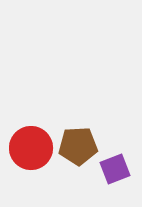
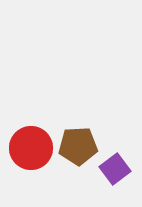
purple square: rotated 16 degrees counterclockwise
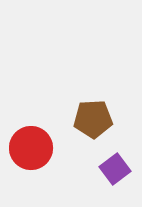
brown pentagon: moved 15 px right, 27 px up
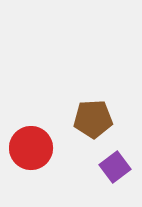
purple square: moved 2 px up
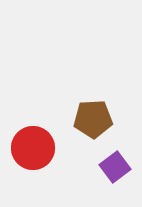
red circle: moved 2 px right
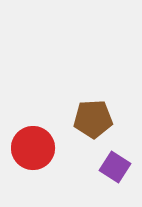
purple square: rotated 20 degrees counterclockwise
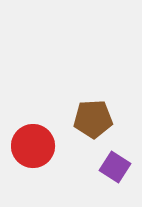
red circle: moved 2 px up
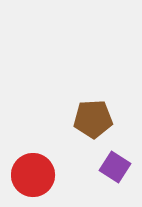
red circle: moved 29 px down
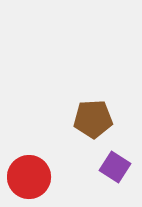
red circle: moved 4 px left, 2 px down
